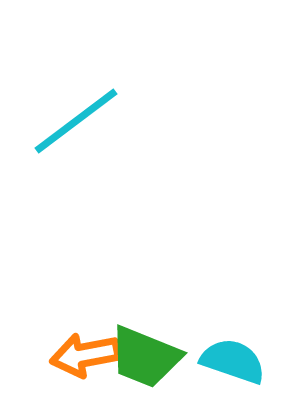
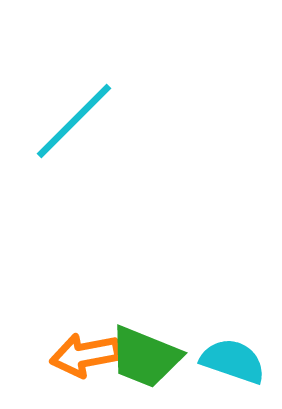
cyan line: moved 2 px left; rotated 8 degrees counterclockwise
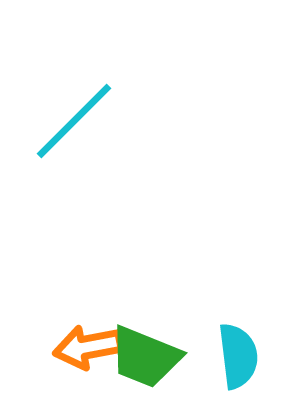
orange arrow: moved 3 px right, 8 px up
cyan semicircle: moved 5 px right, 5 px up; rotated 64 degrees clockwise
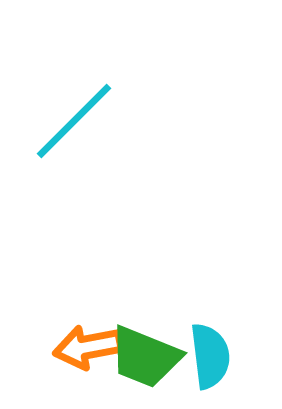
cyan semicircle: moved 28 px left
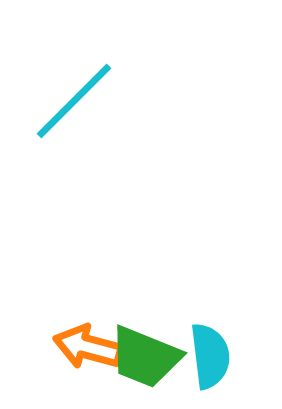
cyan line: moved 20 px up
orange arrow: rotated 26 degrees clockwise
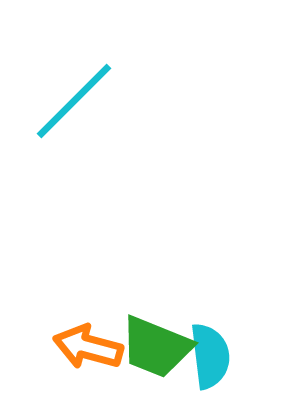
green trapezoid: moved 11 px right, 10 px up
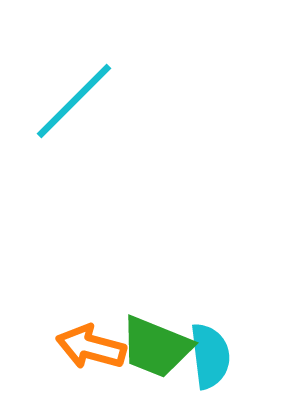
orange arrow: moved 3 px right
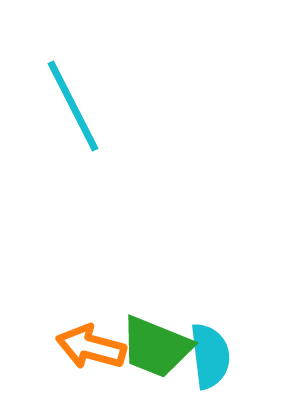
cyan line: moved 1 px left, 5 px down; rotated 72 degrees counterclockwise
